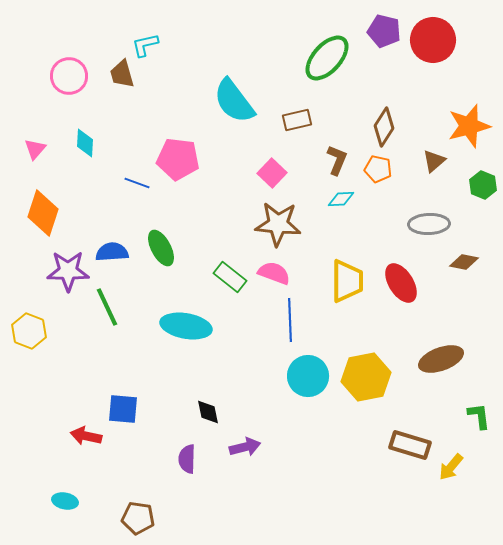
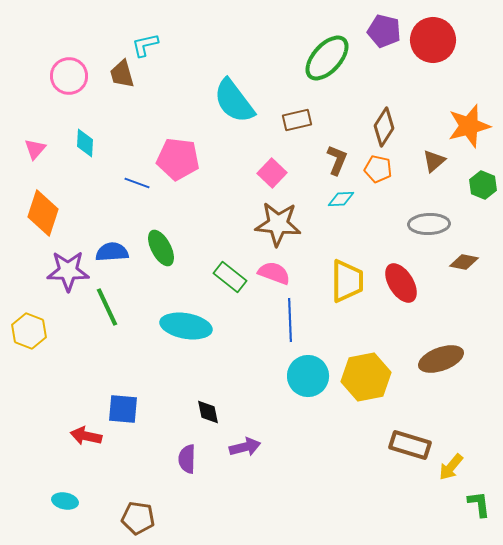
green L-shape at (479, 416): moved 88 px down
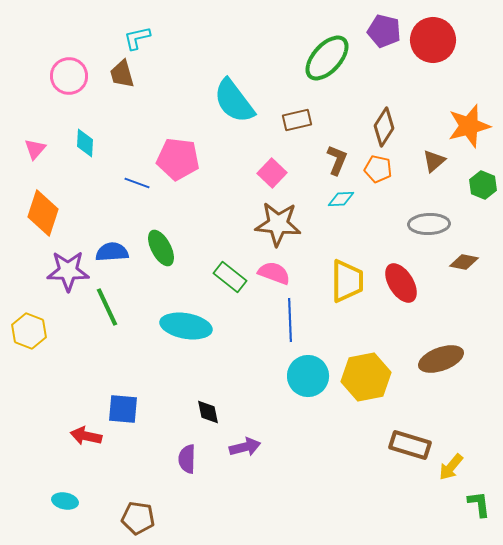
cyan L-shape at (145, 45): moved 8 px left, 7 px up
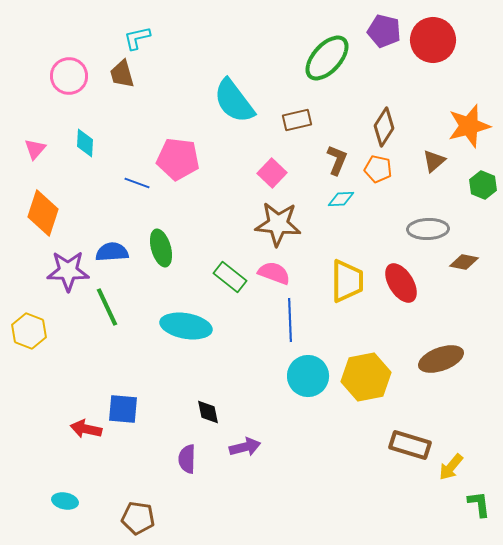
gray ellipse at (429, 224): moved 1 px left, 5 px down
green ellipse at (161, 248): rotated 12 degrees clockwise
red arrow at (86, 436): moved 7 px up
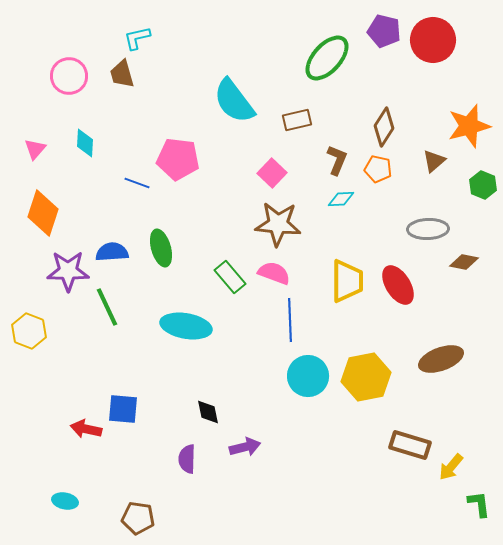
green rectangle at (230, 277): rotated 12 degrees clockwise
red ellipse at (401, 283): moved 3 px left, 2 px down
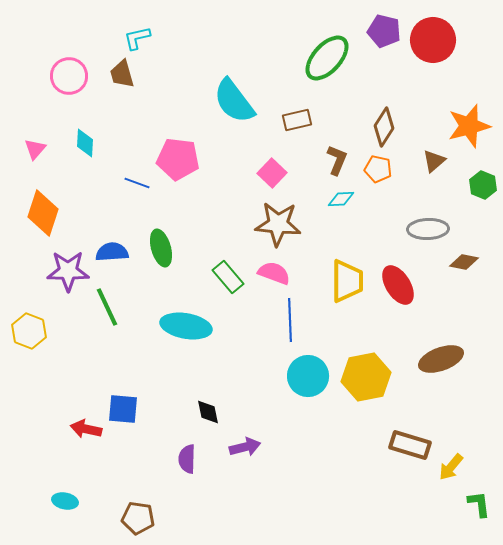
green rectangle at (230, 277): moved 2 px left
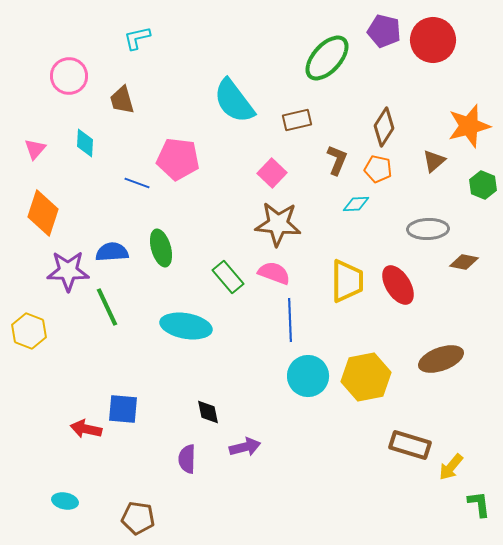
brown trapezoid at (122, 74): moved 26 px down
cyan diamond at (341, 199): moved 15 px right, 5 px down
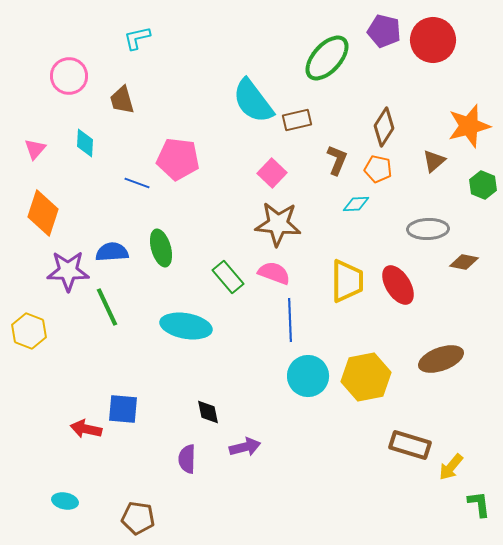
cyan semicircle at (234, 101): moved 19 px right
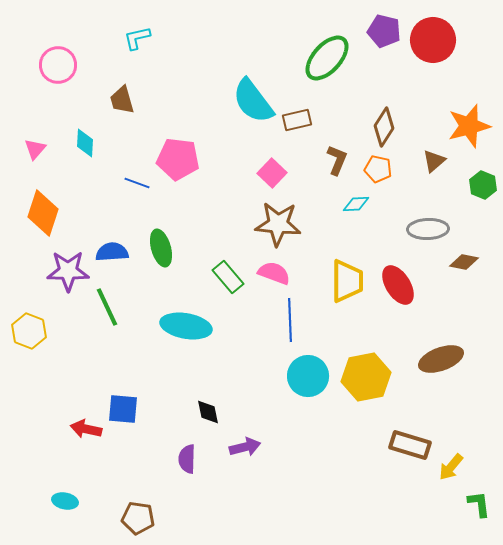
pink circle at (69, 76): moved 11 px left, 11 px up
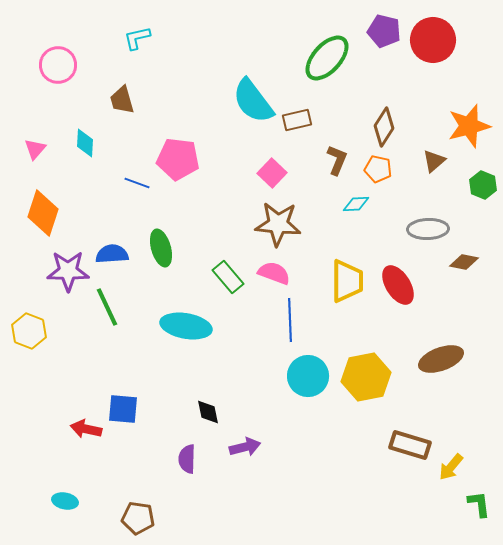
blue semicircle at (112, 252): moved 2 px down
